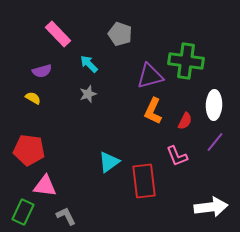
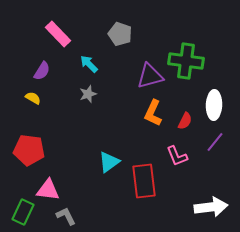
purple semicircle: rotated 42 degrees counterclockwise
orange L-shape: moved 2 px down
pink triangle: moved 3 px right, 4 px down
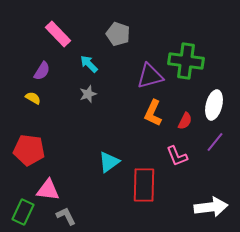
gray pentagon: moved 2 px left
white ellipse: rotated 12 degrees clockwise
red rectangle: moved 4 px down; rotated 8 degrees clockwise
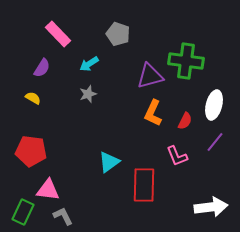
cyan arrow: rotated 78 degrees counterclockwise
purple semicircle: moved 3 px up
red pentagon: moved 2 px right, 1 px down
gray L-shape: moved 3 px left
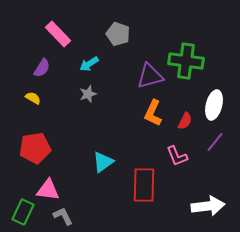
red pentagon: moved 4 px right, 3 px up; rotated 16 degrees counterclockwise
cyan triangle: moved 6 px left
white arrow: moved 3 px left, 1 px up
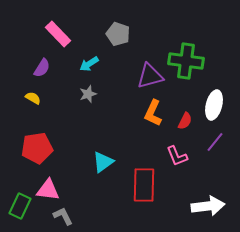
red pentagon: moved 2 px right
green rectangle: moved 3 px left, 6 px up
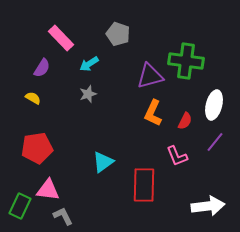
pink rectangle: moved 3 px right, 4 px down
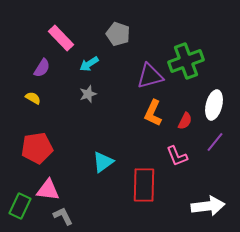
green cross: rotated 28 degrees counterclockwise
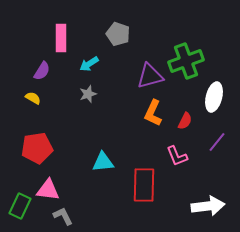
pink rectangle: rotated 44 degrees clockwise
purple semicircle: moved 3 px down
white ellipse: moved 8 px up
purple line: moved 2 px right
cyan triangle: rotated 30 degrees clockwise
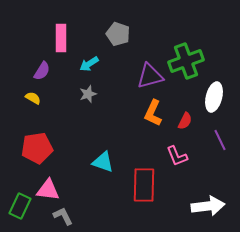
purple line: moved 3 px right, 2 px up; rotated 65 degrees counterclockwise
cyan triangle: rotated 25 degrees clockwise
